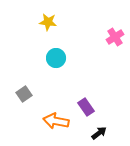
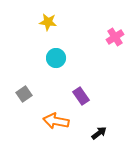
purple rectangle: moved 5 px left, 11 px up
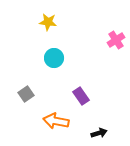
pink cross: moved 1 px right, 3 px down
cyan circle: moved 2 px left
gray square: moved 2 px right
black arrow: rotated 21 degrees clockwise
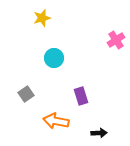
yellow star: moved 6 px left, 4 px up; rotated 24 degrees counterclockwise
purple rectangle: rotated 18 degrees clockwise
black arrow: rotated 14 degrees clockwise
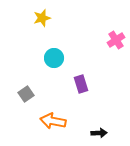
purple rectangle: moved 12 px up
orange arrow: moved 3 px left
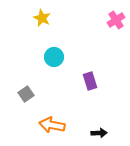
yellow star: rotated 30 degrees counterclockwise
pink cross: moved 20 px up
cyan circle: moved 1 px up
purple rectangle: moved 9 px right, 3 px up
orange arrow: moved 1 px left, 4 px down
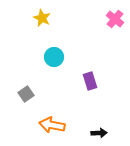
pink cross: moved 1 px left, 1 px up; rotated 18 degrees counterclockwise
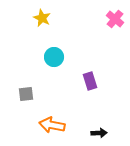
gray square: rotated 28 degrees clockwise
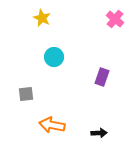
purple rectangle: moved 12 px right, 4 px up; rotated 36 degrees clockwise
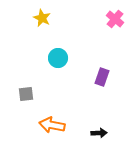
cyan circle: moved 4 px right, 1 px down
